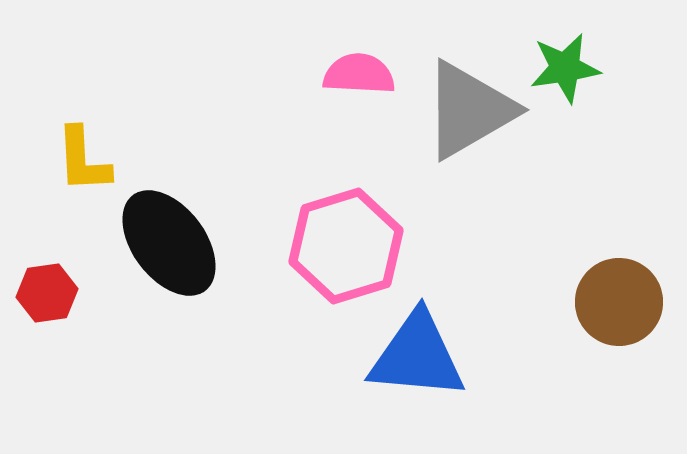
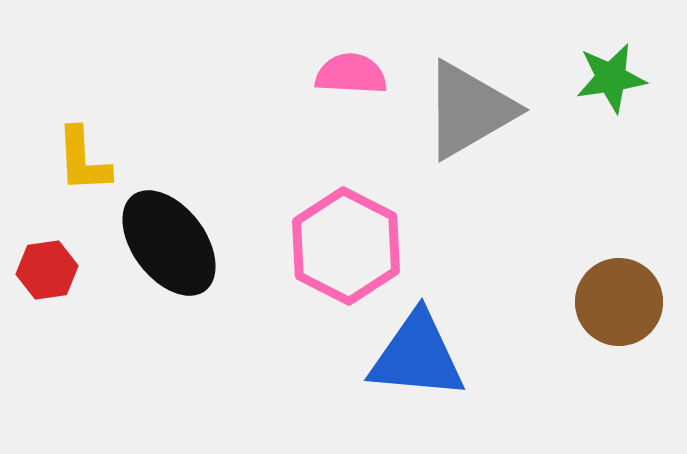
green star: moved 46 px right, 10 px down
pink semicircle: moved 8 px left
pink hexagon: rotated 16 degrees counterclockwise
red hexagon: moved 23 px up
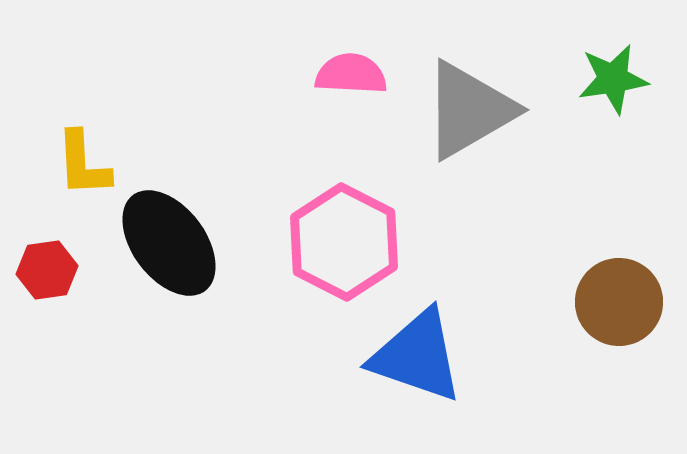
green star: moved 2 px right, 1 px down
yellow L-shape: moved 4 px down
pink hexagon: moved 2 px left, 4 px up
blue triangle: rotated 14 degrees clockwise
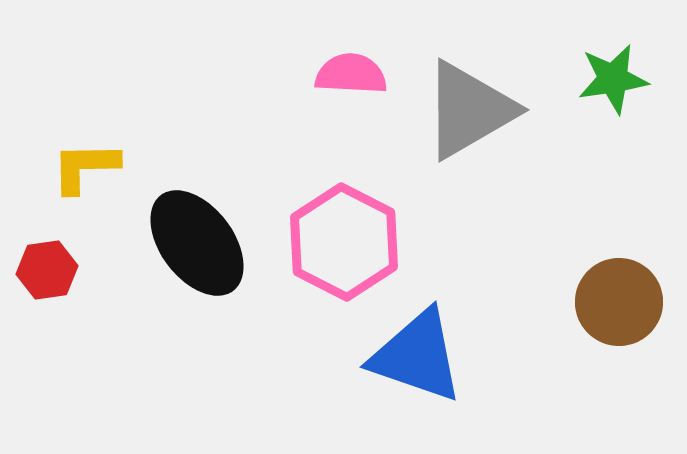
yellow L-shape: moved 2 px right, 3 px down; rotated 92 degrees clockwise
black ellipse: moved 28 px right
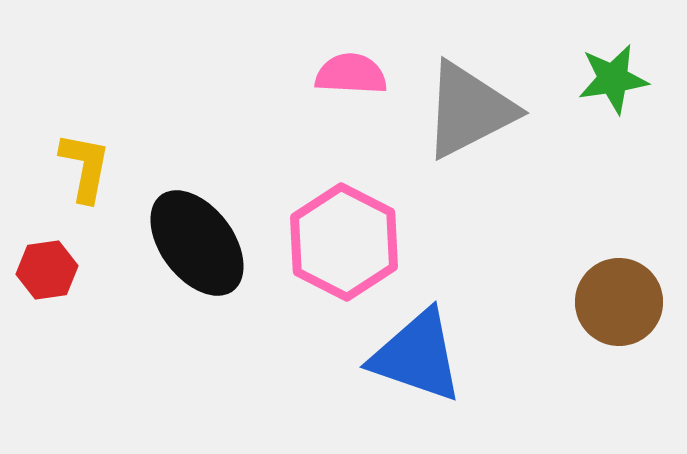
gray triangle: rotated 3 degrees clockwise
yellow L-shape: rotated 102 degrees clockwise
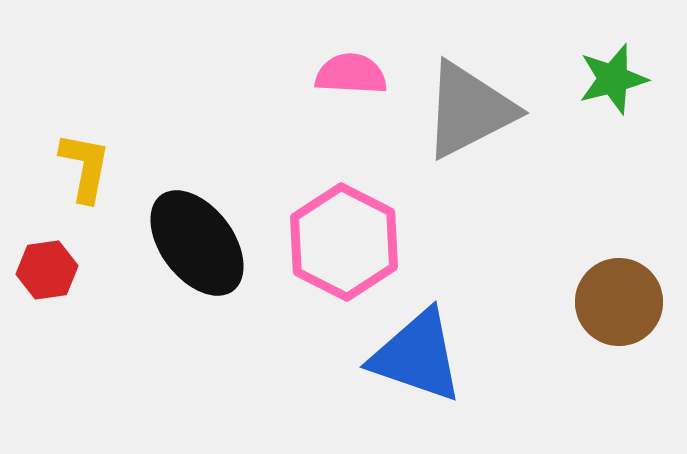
green star: rotated 6 degrees counterclockwise
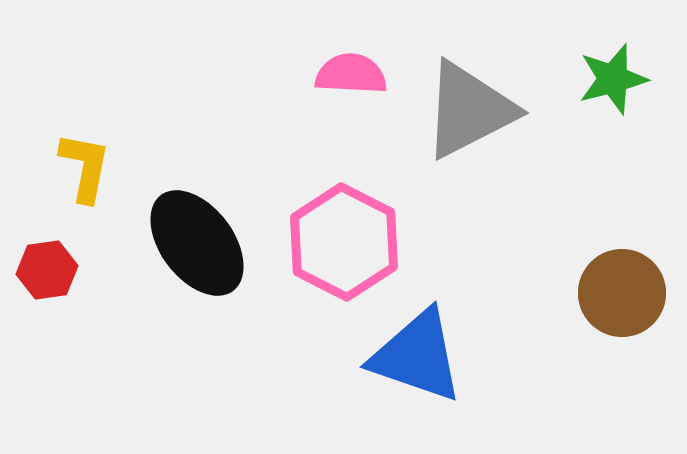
brown circle: moved 3 px right, 9 px up
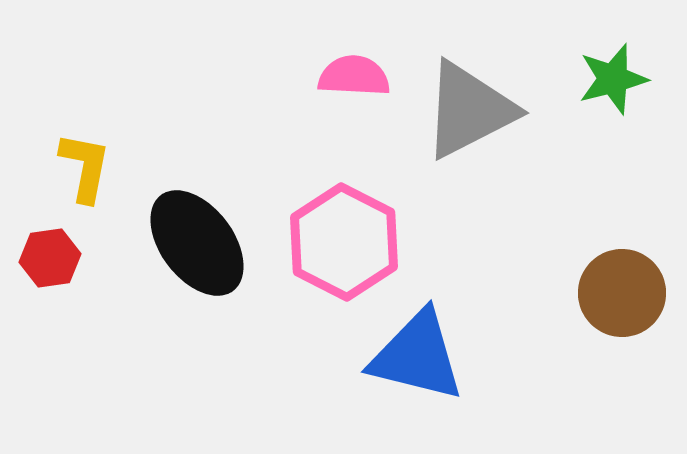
pink semicircle: moved 3 px right, 2 px down
red hexagon: moved 3 px right, 12 px up
blue triangle: rotated 5 degrees counterclockwise
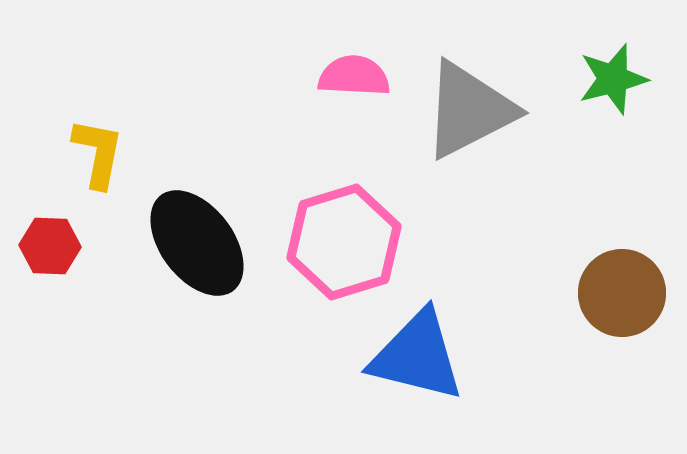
yellow L-shape: moved 13 px right, 14 px up
pink hexagon: rotated 16 degrees clockwise
red hexagon: moved 12 px up; rotated 10 degrees clockwise
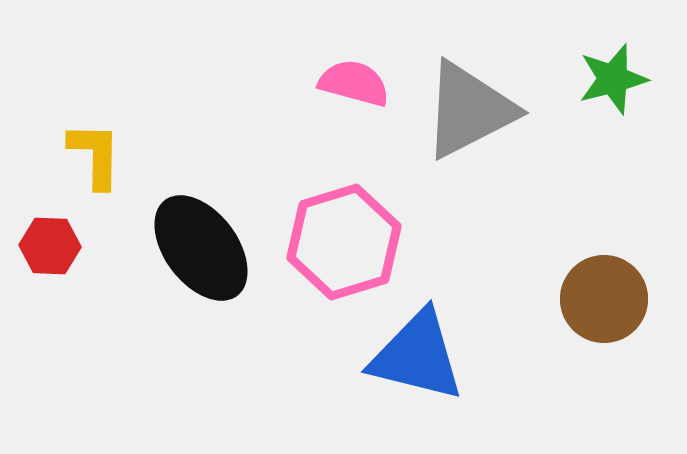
pink semicircle: moved 7 px down; rotated 12 degrees clockwise
yellow L-shape: moved 3 px left, 2 px down; rotated 10 degrees counterclockwise
black ellipse: moved 4 px right, 5 px down
brown circle: moved 18 px left, 6 px down
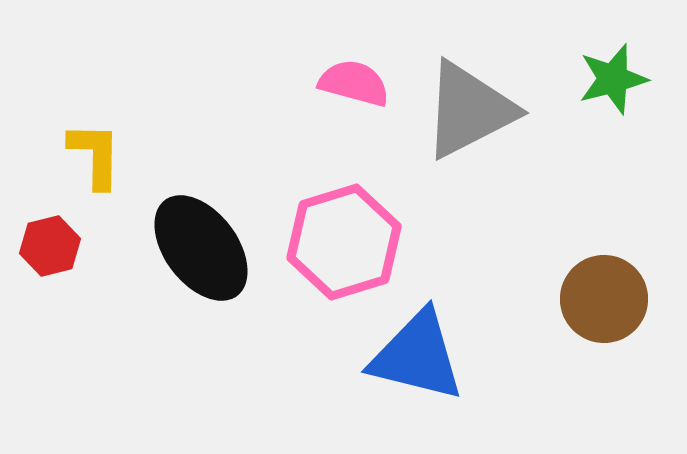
red hexagon: rotated 16 degrees counterclockwise
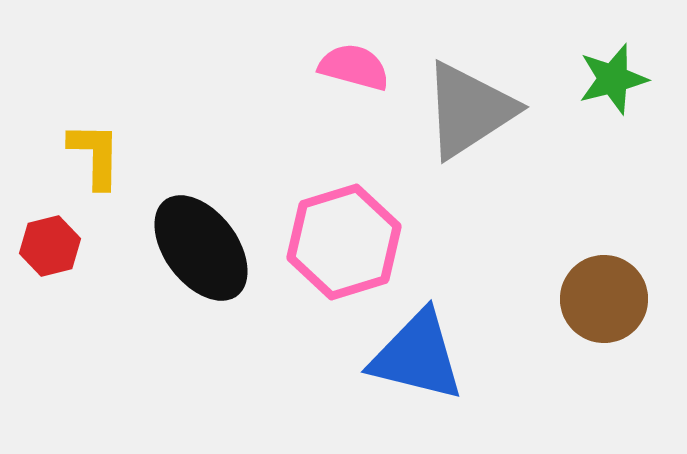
pink semicircle: moved 16 px up
gray triangle: rotated 6 degrees counterclockwise
